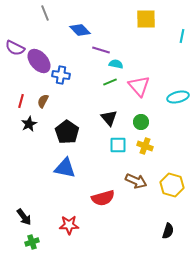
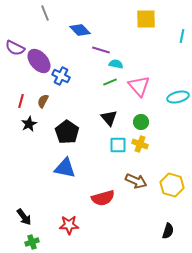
blue cross: moved 1 px down; rotated 18 degrees clockwise
yellow cross: moved 5 px left, 2 px up
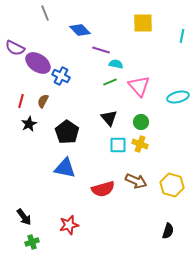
yellow square: moved 3 px left, 4 px down
purple ellipse: moved 1 px left, 2 px down; rotated 15 degrees counterclockwise
red semicircle: moved 9 px up
red star: rotated 12 degrees counterclockwise
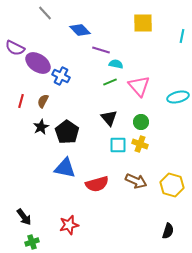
gray line: rotated 21 degrees counterclockwise
black star: moved 12 px right, 3 px down
red semicircle: moved 6 px left, 5 px up
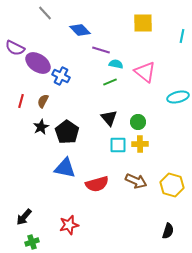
pink triangle: moved 6 px right, 14 px up; rotated 10 degrees counterclockwise
green circle: moved 3 px left
yellow cross: rotated 21 degrees counterclockwise
black arrow: rotated 78 degrees clockwise
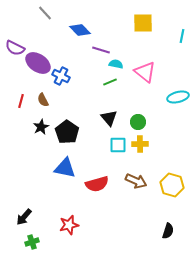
brown semicircle: moved 1 px up; rotated 56 degrees counterclockwise
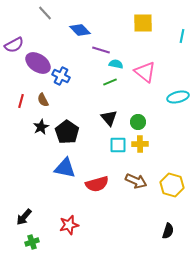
purple semicircle: moved 1 px left, 3 px up; rotated 54 degrees counterclockwise
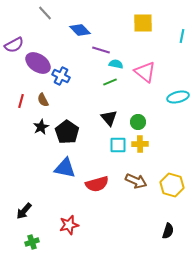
black arrow: moved 6 px up
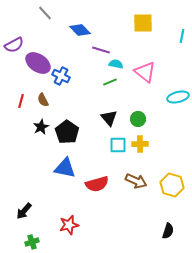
green circle: moved 3 px up
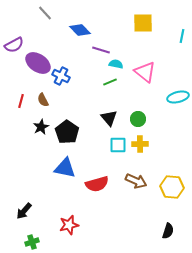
yellow hexagon: moved 2 px down; rotated 10 degrees counterclockwise
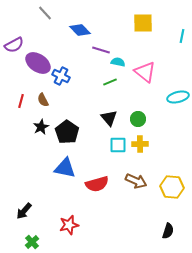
cyan semicircle: moved 2 px right, 2 px up
green cross: rotated 24 degrees counterclockwise
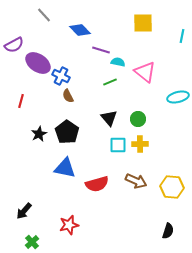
gray line: moved 1 px left, 2 px down
brown semicircle: moved 25 px right, 4 px up
black star: moved 2 px left, 7 px down
